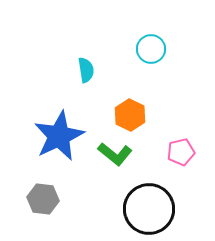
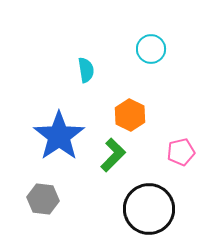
blue star: rotated 9 degrees counterclockwise
green L-shape: moved 2 px left, 1 px down; rotated 84 degrees counterclockwise
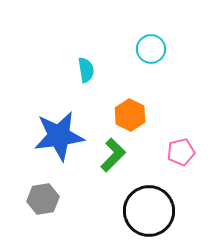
blue star: rotated 27 degrees clockwise
gray hexagon: rotated 16 degrees counterclockwise
black circle: moved 2 px down
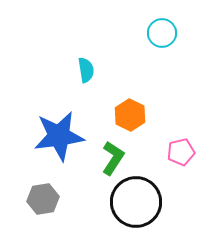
cyan circle: moved 11 px right, 16 px up
green L-shape: moved 3 px down; rotated 12 degrees counterclockwise
black circle: moved 13 px left, 9 px up
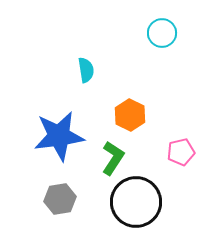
gray hexagon: moved 17 px right
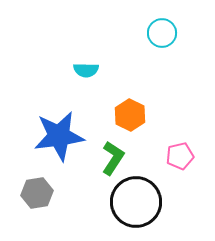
cyan semicircle: rotated 100 degrees clockwise
pink pentagon: moved 1 px left, 4 px down
gray hexagon: moved 23 px left, 6 px up
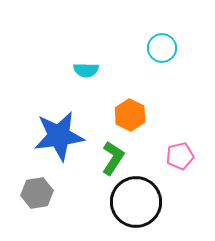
cyan circle: moved 15 px down
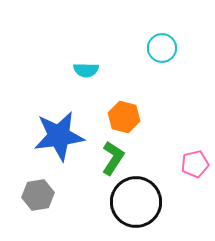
orange hexagon: moved 6 px left, 2 px down; rotated 12 degrees counterclockwise
pink pentagon: moved 15 px right, 8 px down
gray hexagon: moved 1 px right, 2 px down
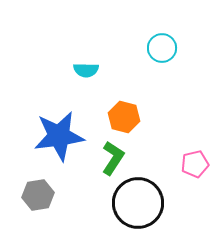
black circle: moved 2 px right, 1 px down
